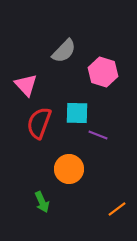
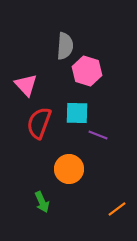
gray semicircle: moved 1 px right, 5 px up; rotated 40 degrees counterclockwise
pink hexagon: moved 16 px left, 1 px up
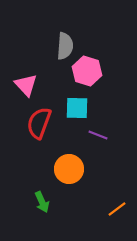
cyan square: moved 5 px up
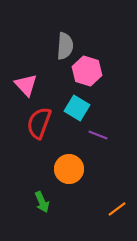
cyan square: rotated 30 degrees clockwise
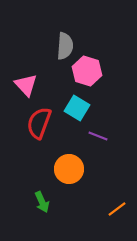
purple line: moved 1 px down
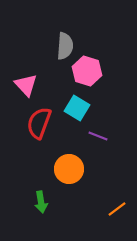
green arrow: moved 1 px left; rotated 15 degrees clockwise
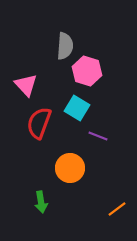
orange circle: moved 1 px right, 1 px up
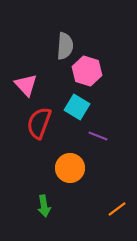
cyan square: moved 1 px up
green arrow: moved 3 px right, 4 px down
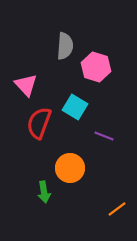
pink hexagon: moved 9 px right, 4 px up
cyan square: moved 2 px left
purple line: moved 6 px right
green arrow: moved 14 px up
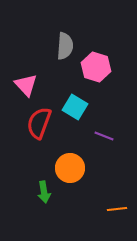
orange line: rotated 30 degrees clockwise
